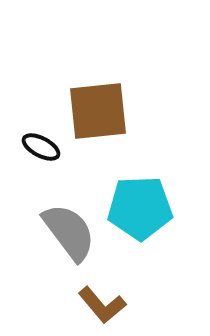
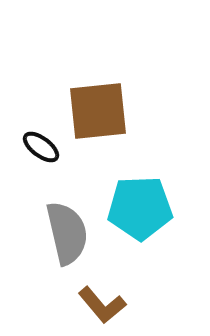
black ellipse: rotated 9 degrees clockwise
gray semicircle: moved 2 px left, 1 px down; rotated 24 degrees clockwise
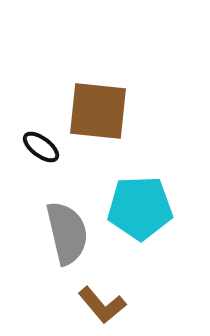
brown square: rotated 12 degrees clockwise
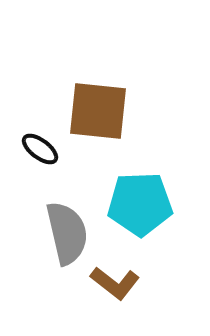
black ellipse: moved 1 px left, 2 px down
cyan pentagon: moved 4 px up
brown L-shape: moved 13 px right, 22 px up; rotated 12 degrees counterclockwise
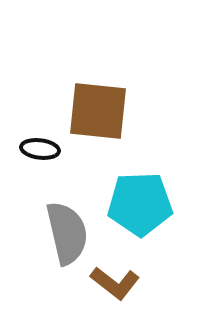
black ellipse: rotated 30 degrees counterclockwise
